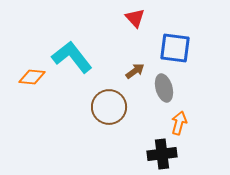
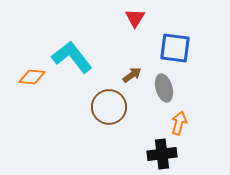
red triangle: rotated 15 degrees clockwise
brown arrow: moved 3 px left, 4 px down
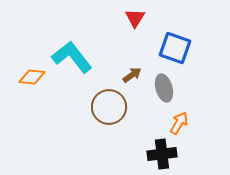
blue square: rotated 12 degrees clockwise
orange arrow: rotated 15 degrees clockwise
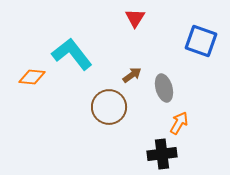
blue square: moved 26 px right, 7 px up
cyan L-shape: moved 3 px up
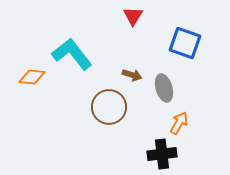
red triangle: moved 2 px left, 2 px up
blue square: moved 16 px left, 2 px down
brown arrow: rotated 54 degrees clockwise
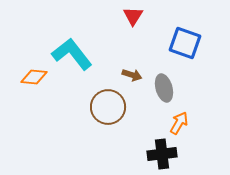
orange diamond: moved 2 px right
brown circle: moved 1 px left
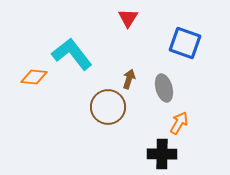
red triangle: moved 5 px left, 2 px down
brown arrow: moved 3 px left, 4 px down; rotated 90 degrees counterclockwise
black cross: rotated 8 degrees clockwise
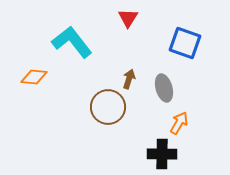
cyan L-shape: moved 12 px up
